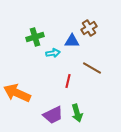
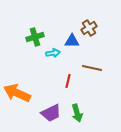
brown line: rotated 18 degrees counterclockwise
purple trapezoid: moved 2 px left, 2 px up
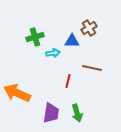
purple trapezoid: rotated 55 degrees counterclockwise
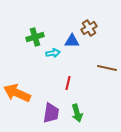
brown line: moved 15 px right
red line: moved 2 px down
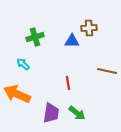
brown cross: rotated 28 degrees clockwise
cyan arrow: moved 30 px left, 11 px down; rotated 128 degrees counterclockwise
brown line: moved 3 px down
red line: rotated 24 degrees counterclockwise
orange arrow: moved 1 px down
green arrow: rotated 36 degrees counterclockwise
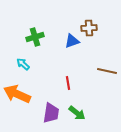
blue triangle: rotated 21 degrees counterclockwise
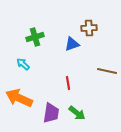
blue triangle: moved 3 px down
orange arrow: moved 2 px right, 4 px down
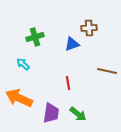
green arrow: moved 1 px right, 1 px down
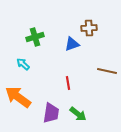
orange arrow: moved 1 px left, 1 px up; rotated 12 degrees clockwise
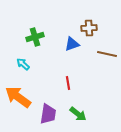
brown line: moved 17 px up
purple trapezoid: moved 3 px left, 1 px down
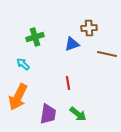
orange arrow: rotated 100 degrees counterclockwise
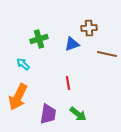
green cross: moved 4 px right, 2 px down
